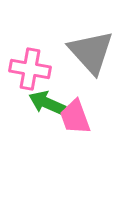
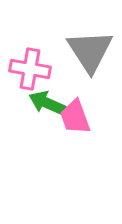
gray triangle: moved 1 px left, 1 px up; rotated 9 degrees clockwise
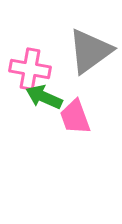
gray triangle: rotated 27 degrees clockwise
green arrow: moved 3 px left, 6 px up
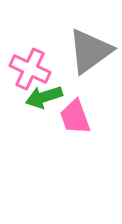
pink cross: rotated 15 degrees clockwise
green arrow: rotated 42 degrees counterclockwise
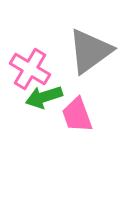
pink cross: rotated 6 degrees clockwise
pink trapezoid: moved 2 px right, 2 px up
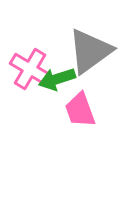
green arrow: moved 13 px right, 18 px up
pink trapezoid: moved 3 px right, 5 px up
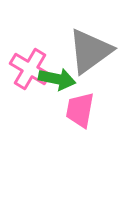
green arrow: rotated 150 degrees counterclockwise
pink trapezoid: rotated 30 degrees clockwise
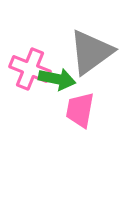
gray triangle: moved 1 px right, 1 px down
pink cross: rotated 9 degrees counterclockwise
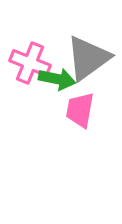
gray triangle: moved 3 px left, 6 px down
pink cross: moved 6 px up
